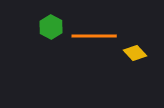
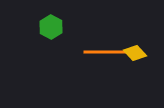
orange line: moved 12 px right, 16 px down
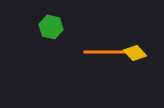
green hexagon: rotated 15 degrees counterclockwise
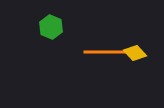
green hexagon: rotated 10 degrees clockwise
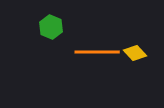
orange line: moved 9 px left
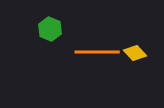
green hexagon: moved 1 px left, 2 px down
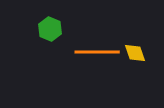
yellow diamond: rotated 25 degrees clockwise
